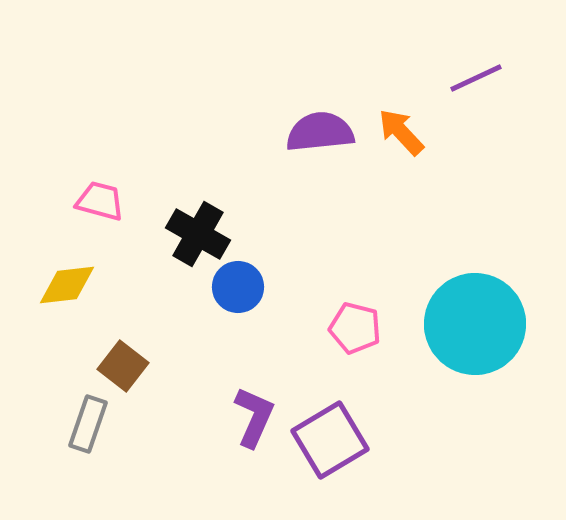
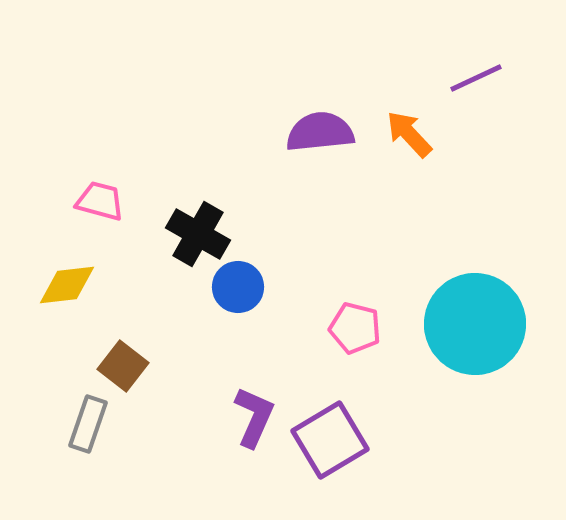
orange arrow: moved 8 px right, 2 px down
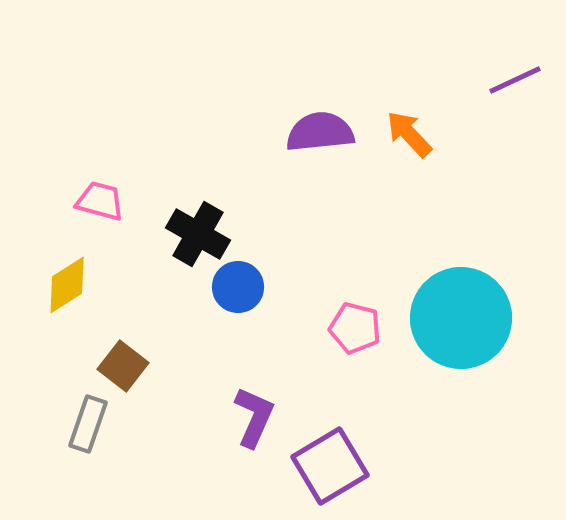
purple line: moved 39 px right, 2 px down
yellow diamond: rotated 26 degrees counterclockwise
cyan circle: moved 14 px left, 6 px up
purple square: moved 26 px down
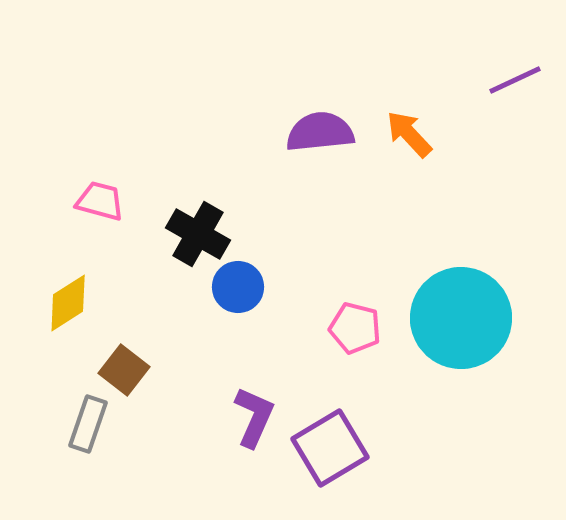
yellow diamond: moved 1 px right, 18 px down
brown square: moved 1 px right, 4 px down
purple square: moved 18 px up
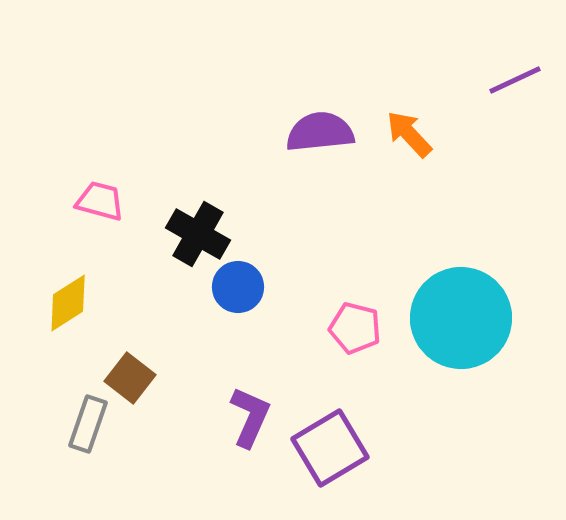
brown square: moved 6 px right, 8 px down
purple L-shape: moved 4 px left
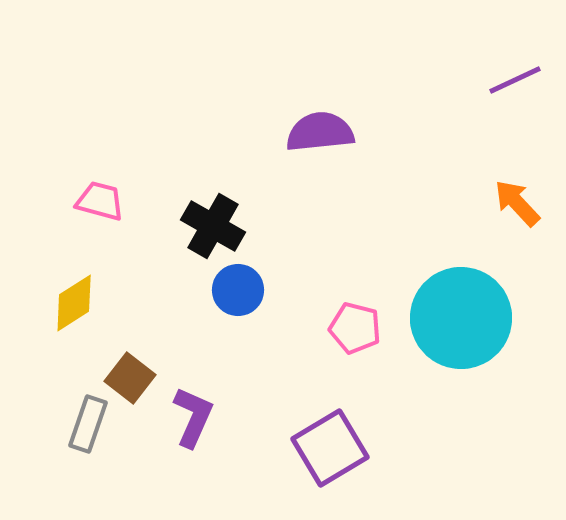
orange arrow: moved 108 px right, 69 px down
black cross: moved 15 px right, 8 px up
blue circle: moved 3 px down
yellow diamond: moved 6 px right
purple L-shape: moved 57 px left
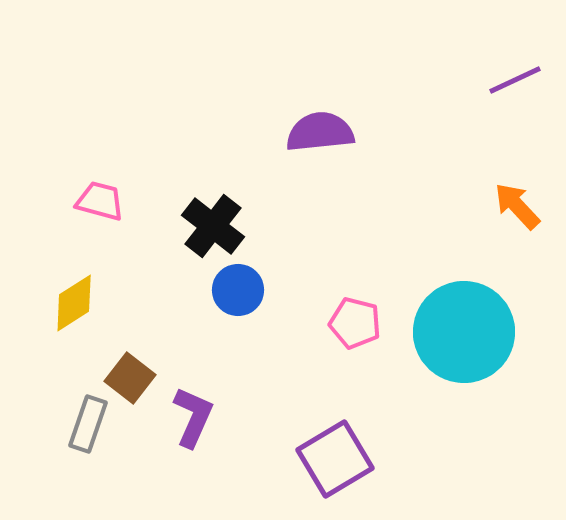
orange arrow: moved 3 px down
black cross: rotated 8 degrees clockwise
cyan circle: moved 3 px right, 14 px down
pink pentagon: moved 5 px up
purple square: moved 5 px right, 11 px down
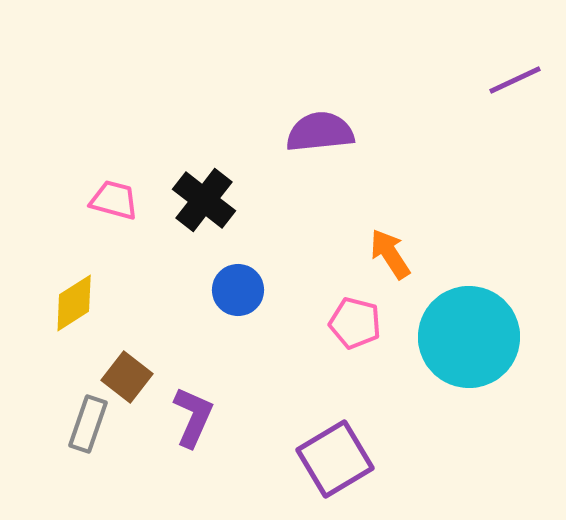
pink trapezoid: moved 14 px right, 1 px up
orange arrow: moved 127 px left, 48 px down; rotated 10 degrees clockwise
black cross: moved 9 px left, 26 px up
cyan circle: moved 5 px right, 5 px down
brown square: moved 3 px left, 1 px up
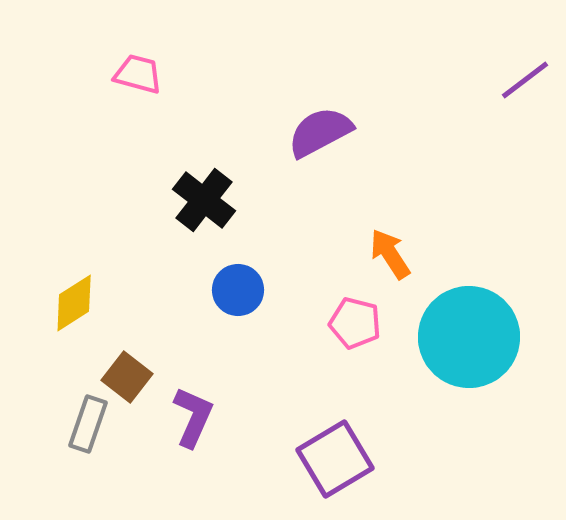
purple line: moved 10 px right; rotated 12 degrees counterclockwise
purple semicircle: rotated 22 degrees counterclockwise
pink trapezoid: moved 24 px right, 126 px up
